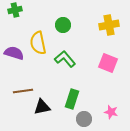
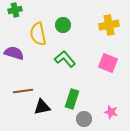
yellow semicircle: moved 9 px up
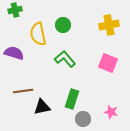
gray circle: moved 1 px left
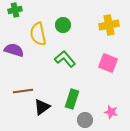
purple semicircle: moved 3 px up
black triangle: rotated 24 degrees counterclockwise
gray circle: moved 2 px right, 1 px down
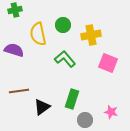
yellow cross: moved 18 px left, 10 px down
brown line: moved 4 px left
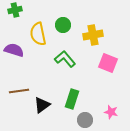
yellow cross: moved 2 px right
black triangle: moved 2 px up
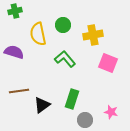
green cross: moved 1 px down
purple semicircle: moved 2 px down
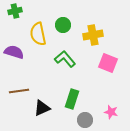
black triangle: moved 3 px down; rotated 12 degrees clockwise
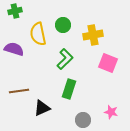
purple semicircle: moved 3 px up
green L-shape: rotated 85 degrees clockwise
green rectangle: moved 3 px left, 10 px up
gray circle: moved 2 px left
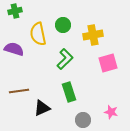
pink square: rotated 36 degrees counterclockwise
green rectangle: moved 3 px down; rotated 36 degrees counterclockwise
